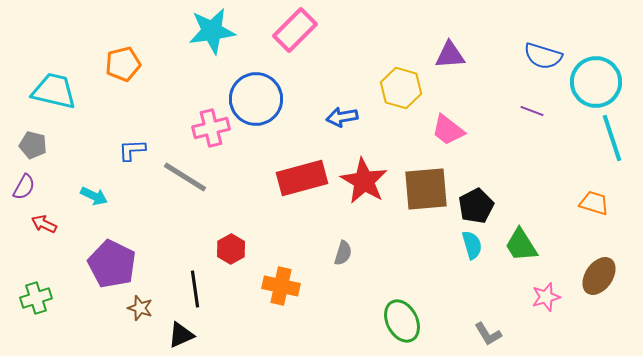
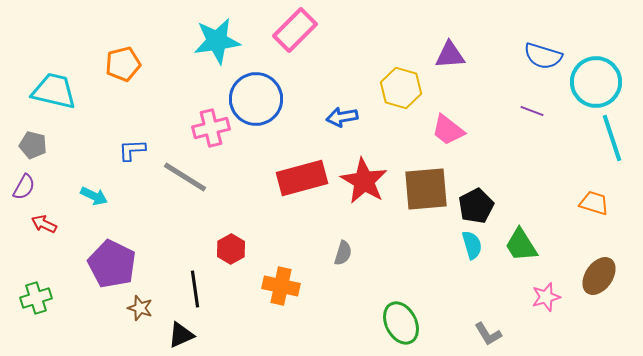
cyan star: moved 5 px right, 10 px down
green ellipse: moved 1 px left, 2 px down
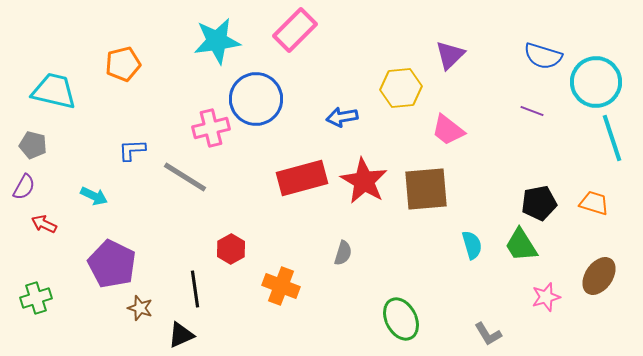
purple triangle: rotated 40 degrees counterclockwise
yellow hexagon: rotated 21 degrees counterclockwise
black pentagon: moved 63 px right, 3 px up; rotated 16 degrees clockwise
orange cross: rotated 9 degrees clockwise
green ellipse: moved 4 px up
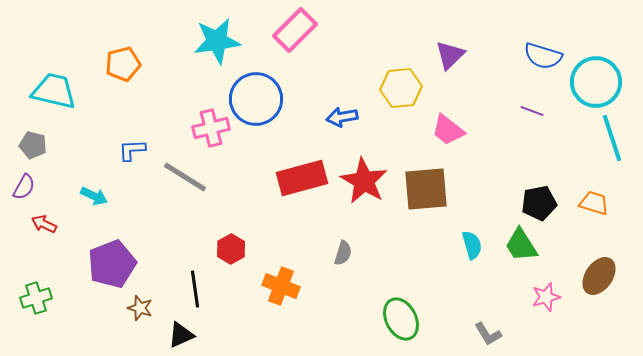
purple pentagon: rotated 24 degrees clockwise
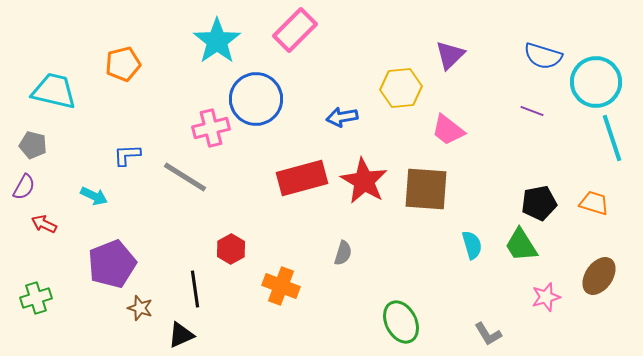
cyan star: rotated 27 degrees counterclockwise
blue L-shape: moved 5 px left, 5 px down
brown square: rotated 9 degrees clockwise
green ellipse: moved 3 px down
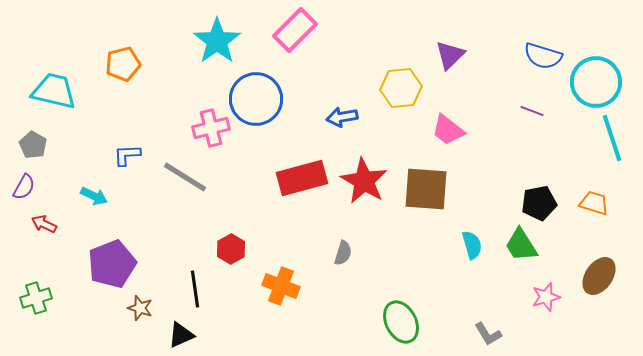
gray pentagon: rotated 16 degrees clockwise
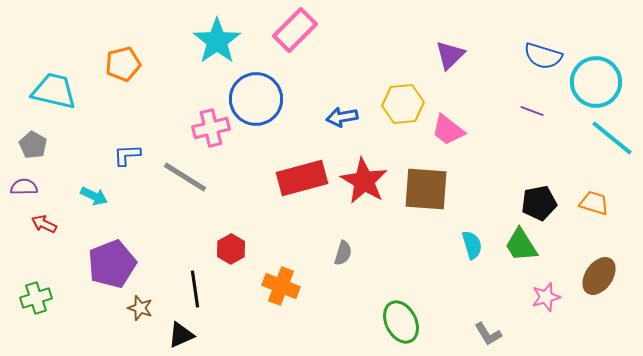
yellow hexagon: moved 2 px right, 16 px down
cyan line: rotated 33 degrees counterclockwise
purple semicircle: rotated 120 degrees counterclockwise
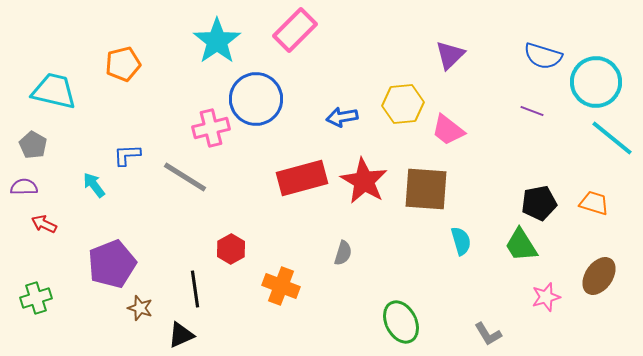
cyan arrow: moved 11 px up; rotated 152 degrees counterclockwise
cyan semicircle: moved 11 px left, 4 px up
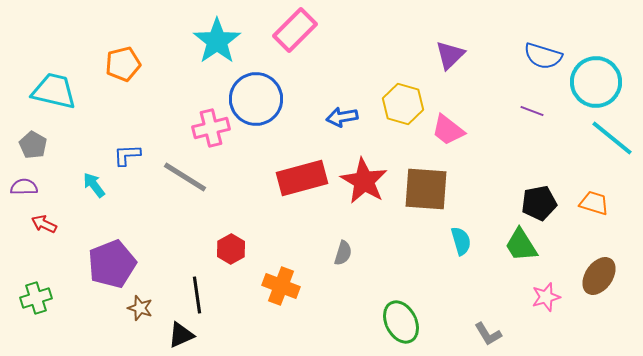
yellow hexagon: rotated 21 degrees clockwise
black line: moved 2 px right, 6 px down
